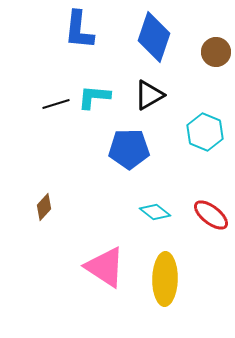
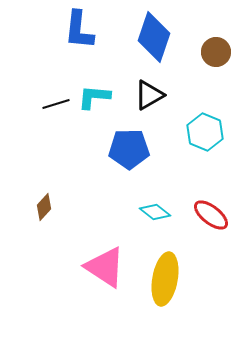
yellow ellipse: rotated 9 degrees clockwise
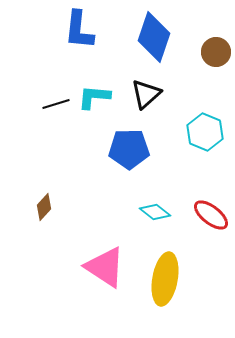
black triangle: moved 3 px left, 1 px up; rotated 12 degrees counterclockwise
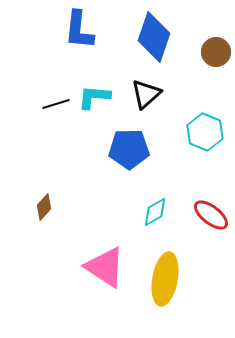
cyan diamond: rotated 68 degrees counterclockwise
